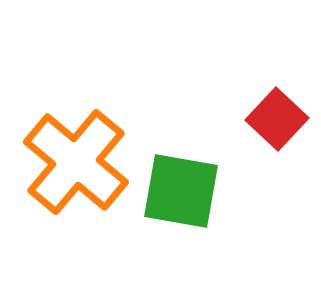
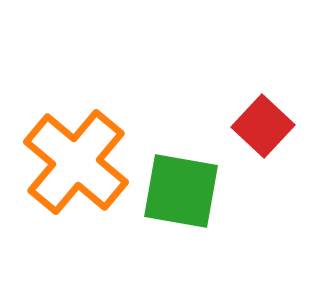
red square: moved 14 px left, 7 px down
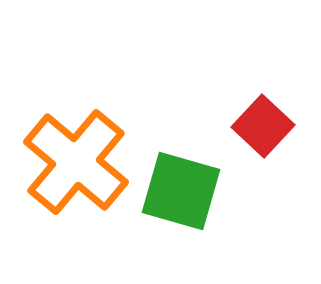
green square: rotated 6 degrees clockwise
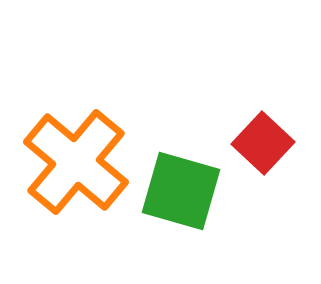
red square: moved 17 px down
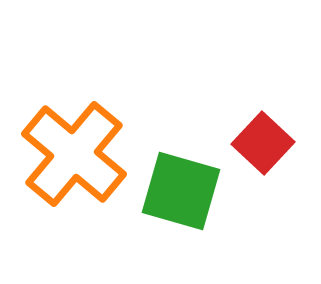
orange cross: moved 2 px left, 8 px up
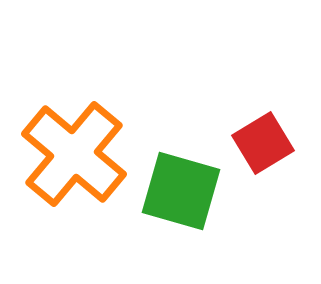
red square: rotated 16 degrees clockwise
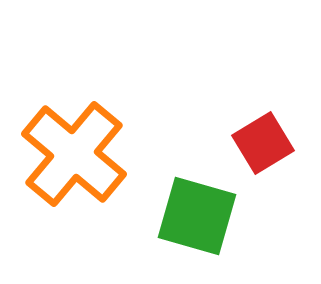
green square: moved 16 px right, 25 px down
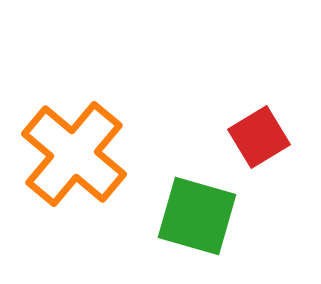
red square: moved 4 px left, 6 px up
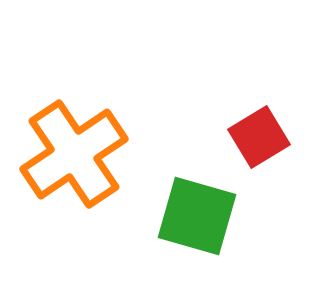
orange cross: rotated 16 degrees clockwise
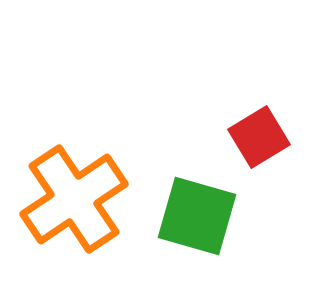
orange cross: moved 45 px down
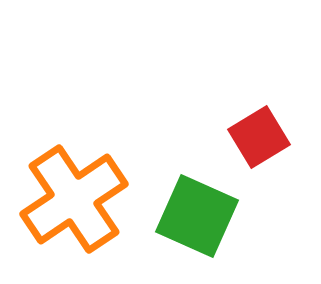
green square: rotated 8 degrees clockwise
